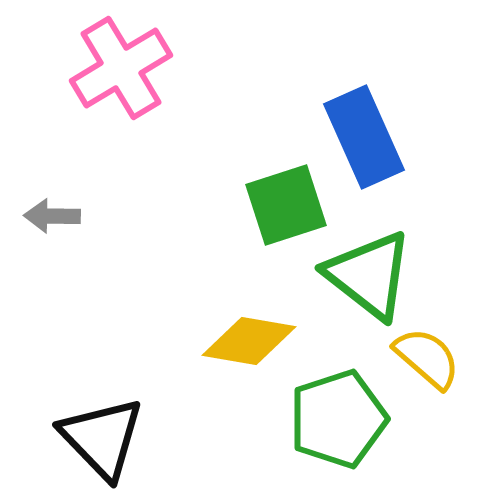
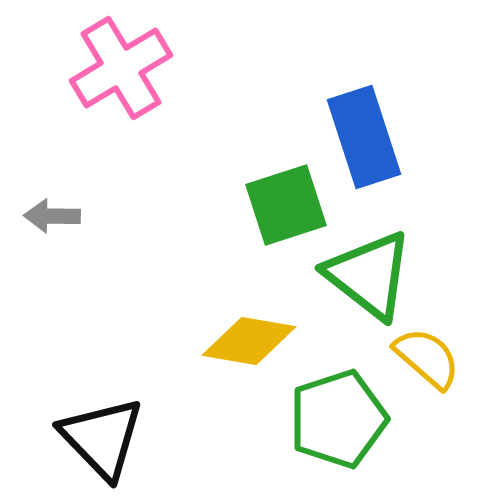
blue rectangle: rotated 6 degrees clockwise
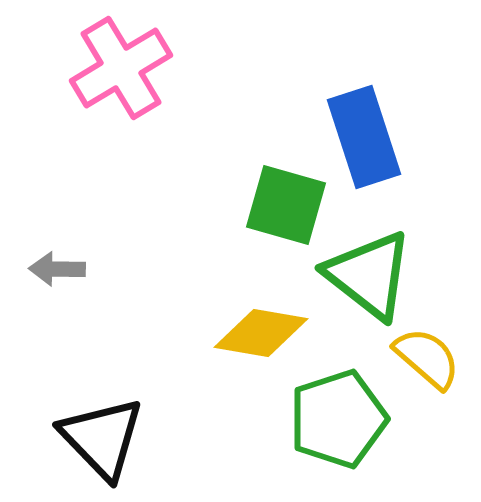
green square: rotated 34 degrees clockwise
gray arrow: moved 5 px right, 53 px down
yellow diamond: moved 12 px right, 8 px up
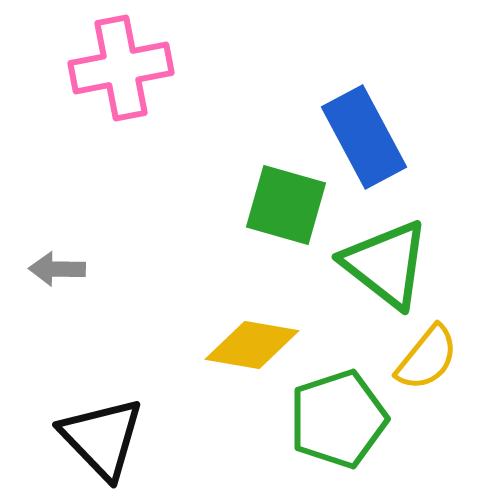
pink cross: rotated 20 degrees clockwise
blue rectangle: rotated 10 degrees counterclockwise
green triangle: moved 17 px right, 11 px up
yellow diamond: moved 9 px left, 12 px down
yellow semicircle: rotated 88 degrees clockwise
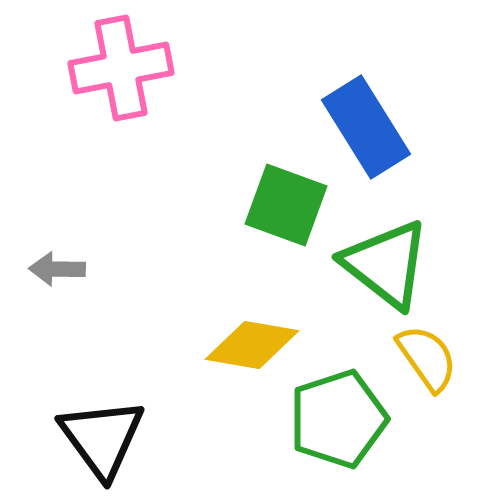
blue rectangle: moved 2 px right, 10 px up; rotated 4 degrees counterclockwise
green square: rotated 4 degrees clockwise
yellow semicircle: rotated 74 degrees counterclockwise
black triangle: rotated 8 degrees clockwise
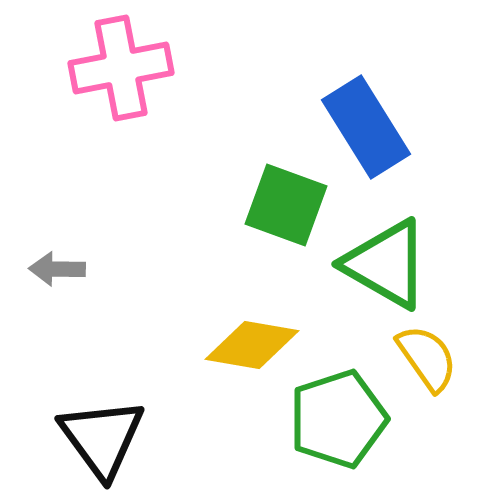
green triangle: rotated 8 degrees counterclockwise
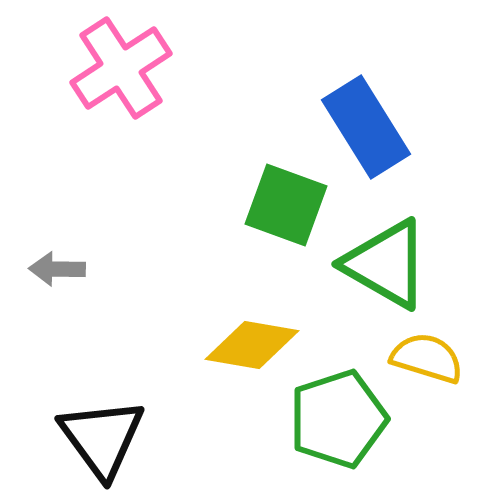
pink cross: rotated 22 degrees counterclockwise
yellow semicircle: rotated 38 degrees counterclockwise
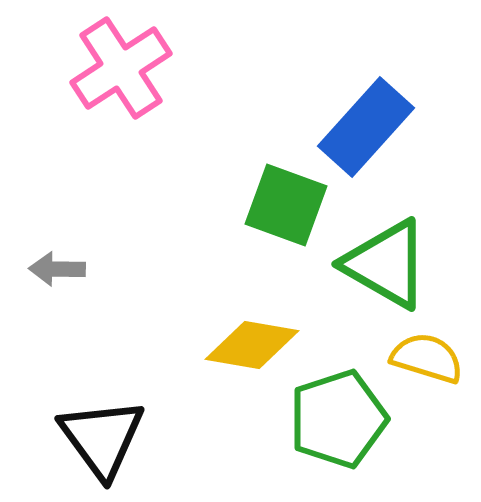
blue rectangle: rotated 74 degrees clockwise
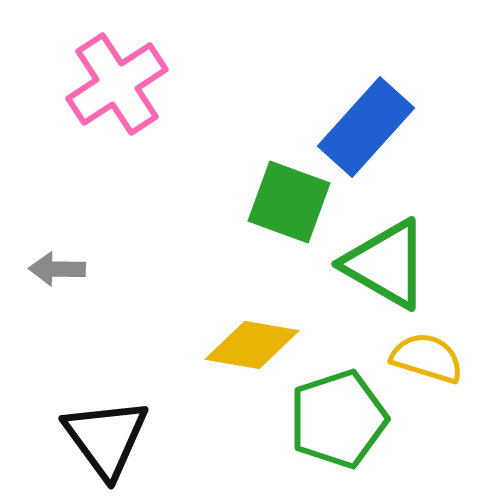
pink cross: moved 4 px left, 16 px down
green square: moved 3 px right, 3 px up
black triangle: moved 4 px right
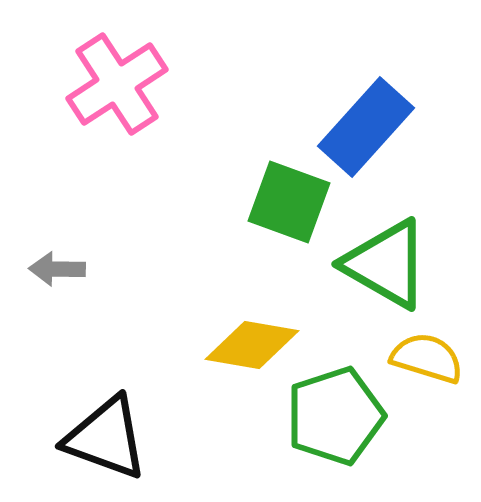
green pentagon: moved 3 px left, 3 px up
black triangle: rotated 34 degrees counterclockwise
